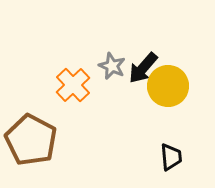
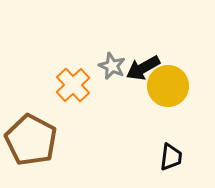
black arrow: rotated 20 degrees clockwise
black trapezoid: rotated 12 degrees clockwise
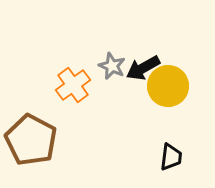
orange cross: rotated 8 degrees clockwise
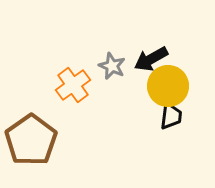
black arrow: moved 8 px right, 9 px up
brown pentagon: rotated 9 degrees clockwise
black trapezoid: moved 41 px up
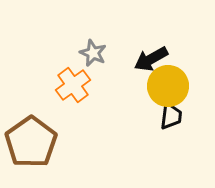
gray star: moved 19 px left, 13 px up
brown pentagon: moved 2 px down
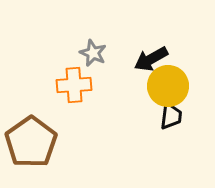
orange cross: moved 1 px right; rotated 32 degrees clockwise
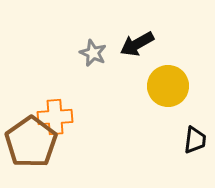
black arrow: moved 14 px left, 15 px up
orange cross: moved 19 px left, 32 px down
black trapezoid: moved 24 px right, 24 px down
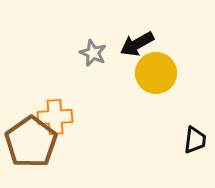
yellow circle: moved 12 px left, 13 px up
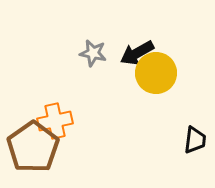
black arrow: moved 9 px down
gray star: rotated 12 degrees counterclockwise
orange cross: moved 4 px down; rotated 8 degrees counterclockwise
brown pentagon: moved 2 px right, 5 px down
